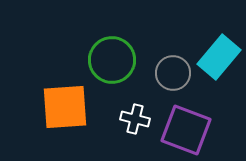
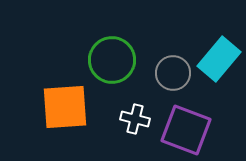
cyan rectangle: moved 2 px down
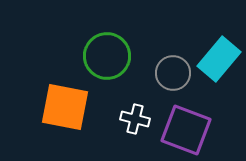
green circle: moved 5 px left, 4 px up
orange square: rotated 15 degrees clockwise
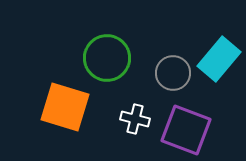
green circle: moved 2 px down
orange square: rotated 6 degrees clockwise
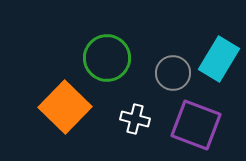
cyan rectangle: rotated 9 degrees counterclockwise
orange square: rotated 27 degrees clockwise
purple square: moved 10 px right, 5 px up
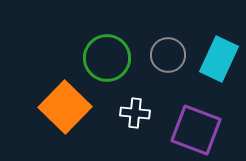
cyan rectangle: rotated 6 degrees counterclockwise
gray circle: moved 5 px left, 18 px up
white cross: moved 6 px up; rotated 8 degrees counterclockwise
purple square: moved 5 px down
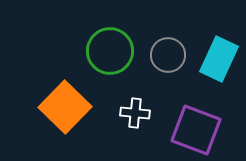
green circle: moved 3 px right, 7 px up
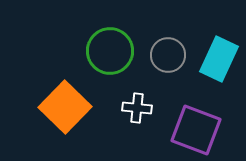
white cross: moved 2 px right, 5 px up
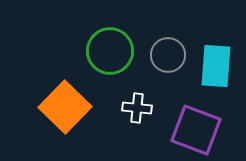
cyan rectangle: moved 3 px left, 7 px down; rotated 21 degrees counterclockwise
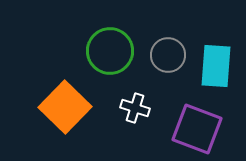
white cross: moved 2 px left; rotated 12 degrees clockwise
purple square: moved 1 px right, 1 px up
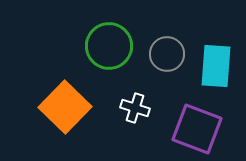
green circle: moved 1 px left, 5 px up
gray circle: moved 1 px left, 1 px up
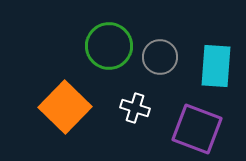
gray circle: moved 7 px left, 3 px down
